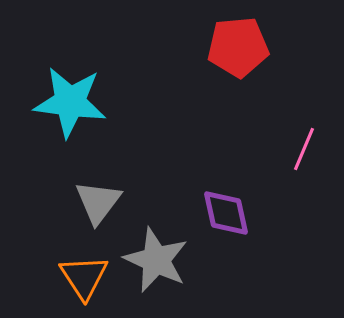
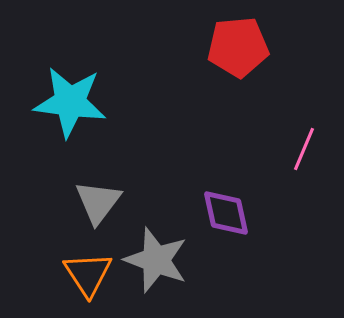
gray star: rotated 4 degrees counterclockwise
orange triangle: moved 4 px right, 3 px up
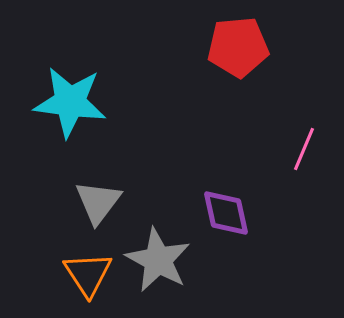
gray star: moved 2 px right; rotated 8 degrees clockwise
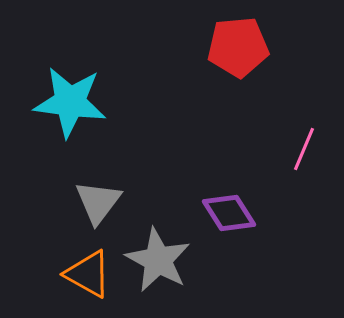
purple diamond: moved 3 px right; rotated 20 degrees counterclockwise
orange triangle: rotated 28 degrees counterclockwise
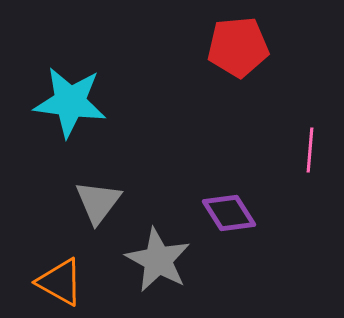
pink line: moved 6 px right, 1 px down; rotated 18 degrees counterclockwise
orange triangle: moved 28 px left, 8 px down
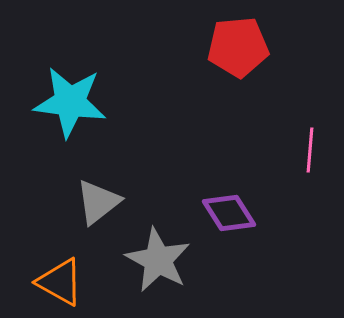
gray triangle: rotated 15 degrees clockwise
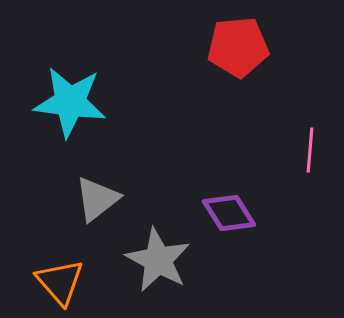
gray triangle: moved 1 px left, 3 px up
orange triangle: rotated 20 degrees clockwise
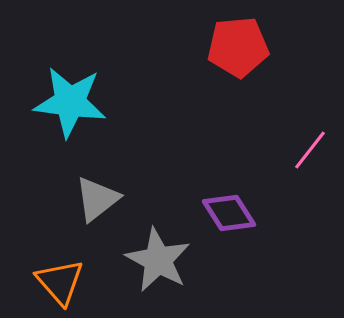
pink line: rotated 33 degrees clockwise
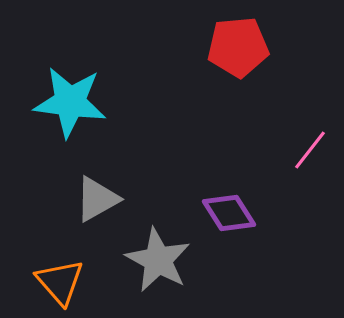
gray triangle: rotated 9 degrees clockwise
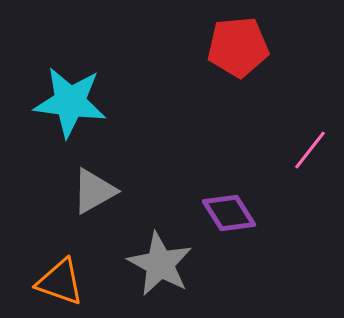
gray triangle: moved 3 px left, 8 px up
gray star: moved 2 px right, 4 px down
orange triangle: rotated 30 degrees counterclockwise
